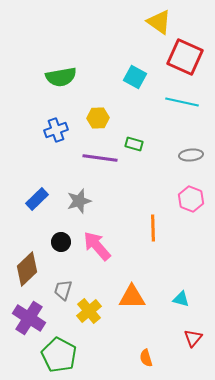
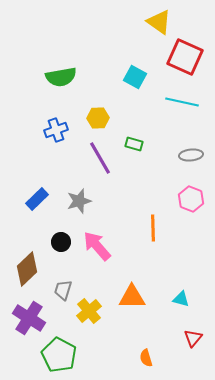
purple line: rotated 52 degrees clockwise
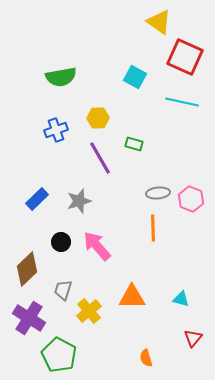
gray ellipse: moved 33 px left, 38 px down
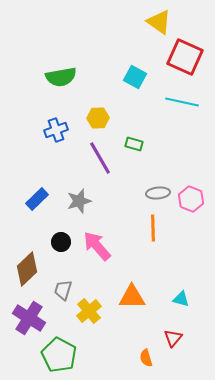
red triangle: moved 20 px left
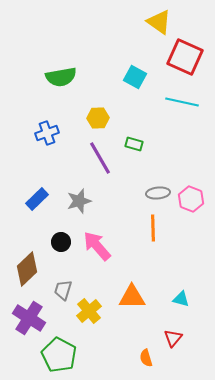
blue cross: moved 9 px left, 3 px down
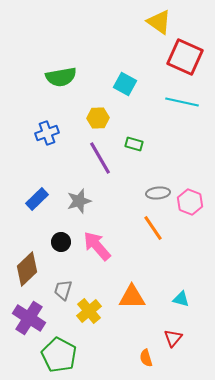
cyan square: moved 10 px left, 7 px down
pink hexagon: moved 1 px left, 3 px down
orange line: rotated 32 degrees counterclockwise
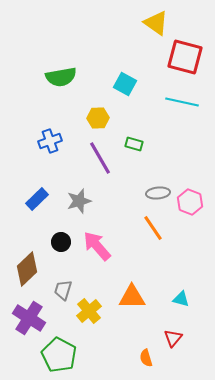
yellow triangle: moved 3 px left, 1 px down
red square: rotated 9 degrees counterclockwise
blue cross: moved 3 px right, 8 px down
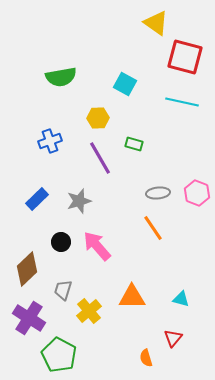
pink hexagon: moved 7 px right, 9 px up
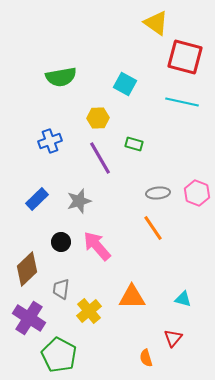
gray trapezoid: moved 2 px left, 1 px up; rotated 10 degrees counterclockwise
cyan triangle: moved 2 px right
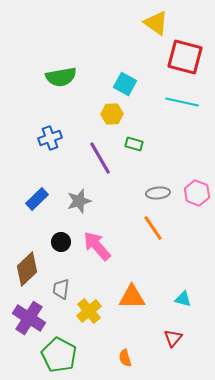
yellow hexagon: moved 14 px right, 4 px up
blue cross: moved 3 px up
orange semicircle: moved 21 px left
